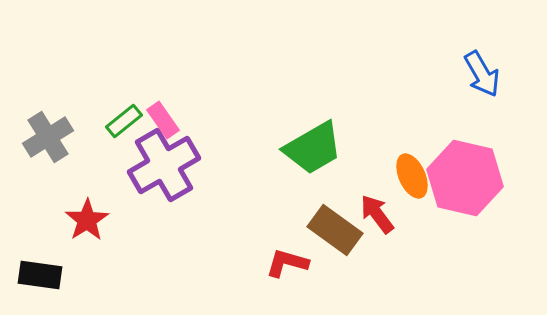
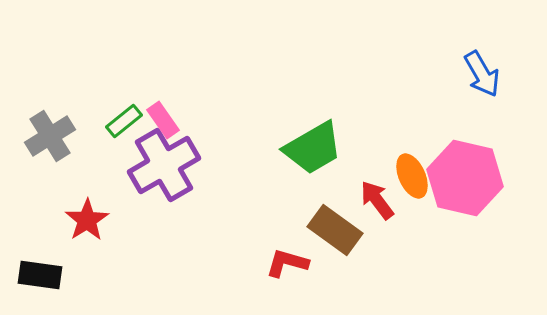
gray cross: moved 2 px right, 1 px up
red arrow: moved 14 px up
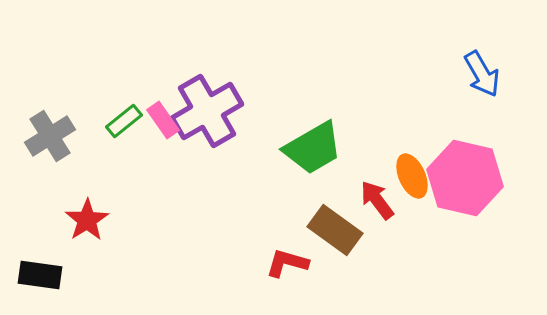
purple cross: moved 43 px right, 54 px up
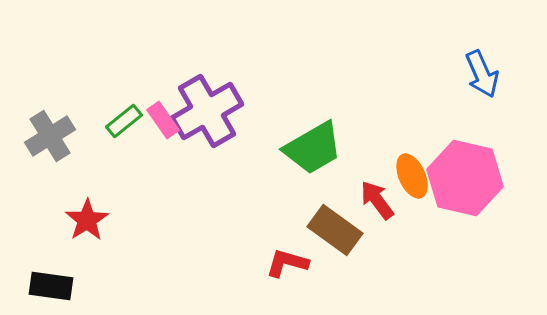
blue arrow: rotated 6 degrees clockwise
black rectangle: moved 11 px right, 11 px down
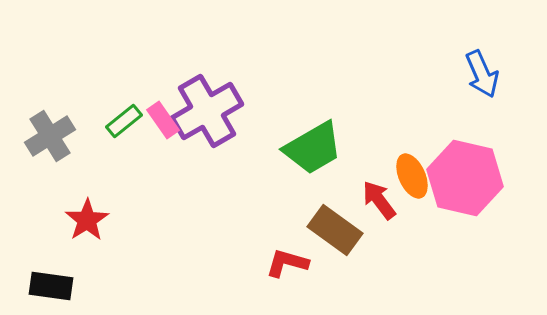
red arrow: moved 2 px right
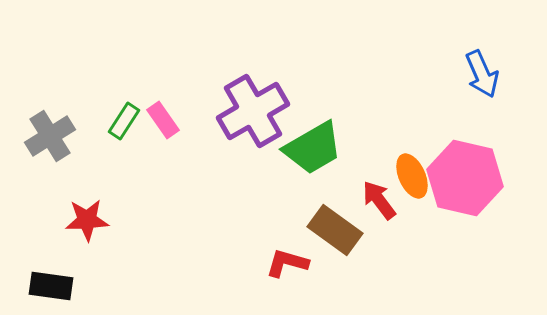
purple cross: moved 46 px right
green rectangle: rotated 18 degrees counterclockwise
red star: rotated 30 degrees clockwise
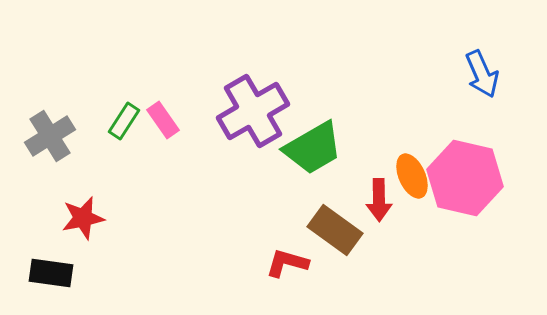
red arrow: rotated 144 degrees counterclockwise
red star: moved 4 px left, 2 px up; rotated 9 degrees counterclockwise
black rectangle: moved 13 px up
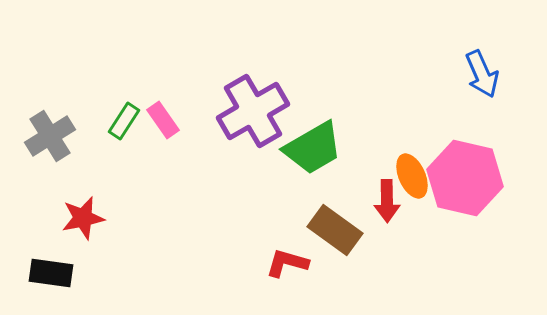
red arrow: moved 8 px right, 1 px down
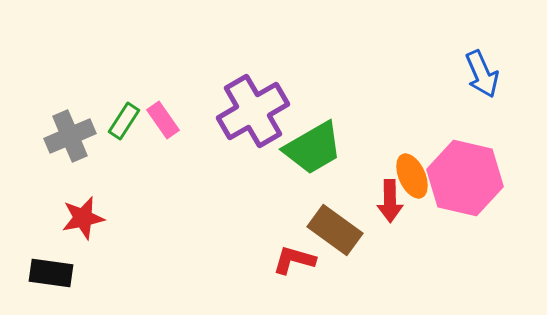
gray cross: moved 20 px right; rotated 9 degrees clockwise
red arrow: moved 3 px right
red L-shape: moved 7 px right, 3 px up
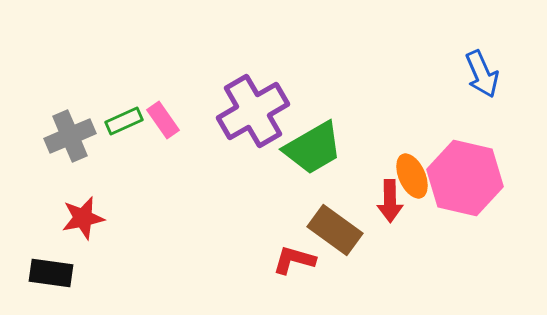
green rectangle: rotated 33 degrees clockwise
